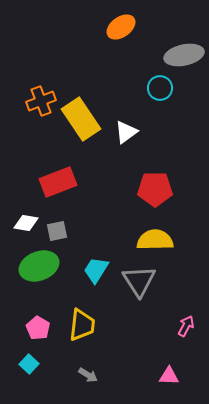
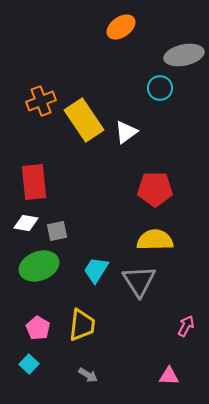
yellow rectangle: moved 3 px right, 1 px down
red rectangle: moved 24 px left; rotated 75 degrees counterclockwise
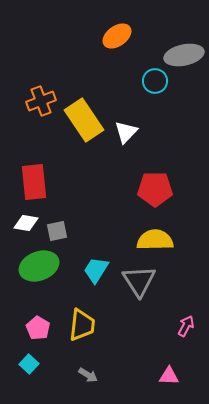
orange ellipse: moved 4 px left, 9 px down
cyan circle: moved 5 px left, 7 px up
white triangle: rotated 10 degrees counterclockwise
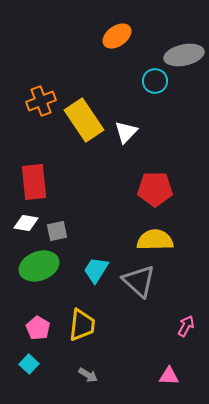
gray triangle: rotated 15 degrees counterclockwise
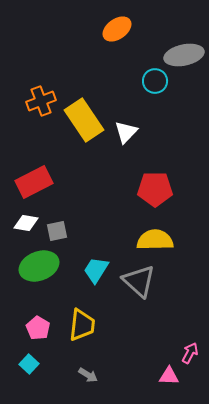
orange ellipse: moved 7 px up
red rectangle: rotated 69 degrees clockwise
pink arrow: moved 4 px right, 27 px down
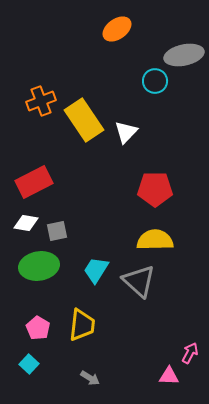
green ellipse: rotated 12 degrees clockwise
gray arrow: moved 2 px right, 3 px down
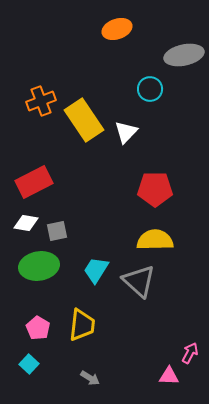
orange ellipse: rotated 16 degrees clockwise
cyan circle: moved 5 px left, 8 px down
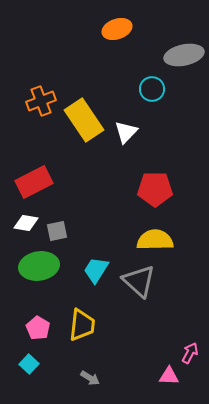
cyan circle: moved 2 px right
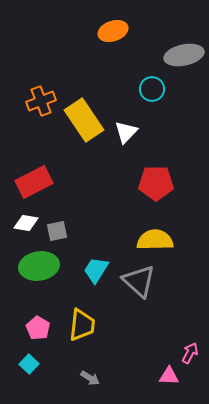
orange ellipse: moved 4 px left, 2 px down
red pentagon: moved 1 px right, 6 px up
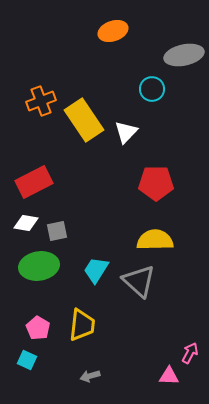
cyan square: moved 2 px left, 4 px up; rotated 18 degrees counterclockwise
gray arrow: moved 2 px up; rotated 132 degrees clockwise
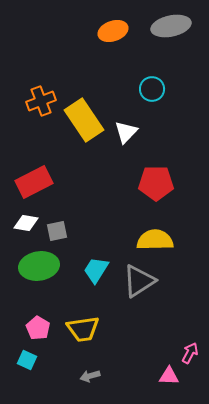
gray ellipse: moved 13 px left, 29 px up
gray triangle: rotated 45 degrees clockwise
yellow trapezoid: moved 1 px right, 4 px down; rotated 76 degrees clockwise
